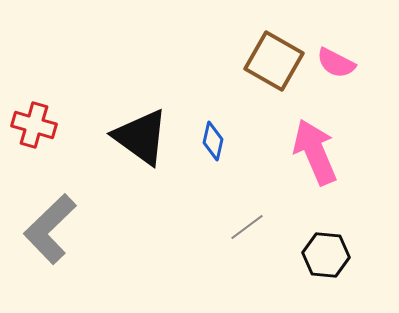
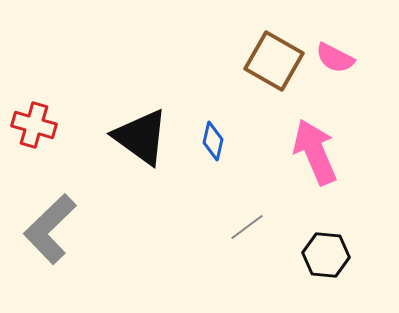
pink semicircle: moved 1 px left, 5 px up
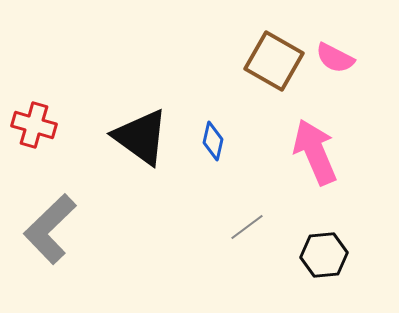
black hexagon: moved 2 px left; rotated 12 degrees counterclockwise
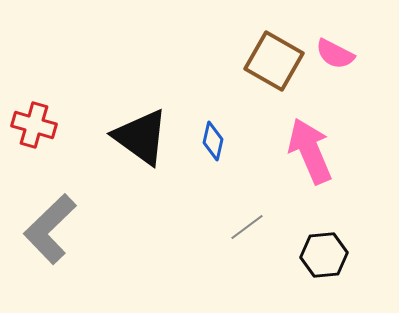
pink semicircle: moved 4 px up
pink arrow: moved 5 px left, 1 px up
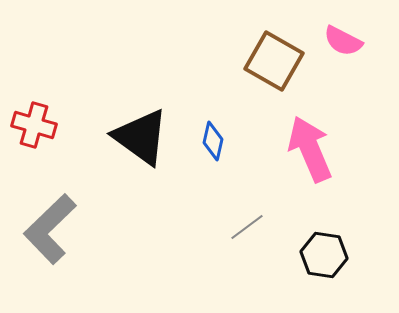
pink semicircle: moved 8 px right, 13 px up
pink arrow: moved 2 px up
black hexagon: rotated 15 degrees clockwise
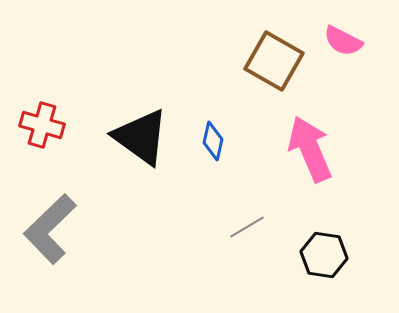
red cross: moved 8 px right
gray line: rotated 6 degrees clockwise
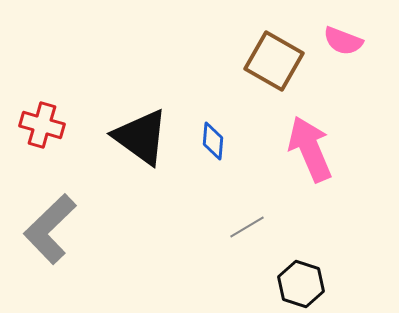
pink semicircle: rotated 6 degrees counterclockwise
blue diamond: rotated 9 degrees counterclockwise
black hexagon: moved 23 px left, 29 px down; rotated 9 degrees clockwise
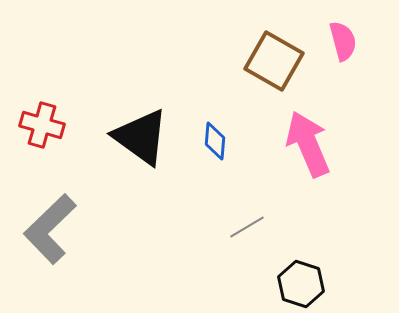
pink semicircle: rotated 126 degrees counterclockwise
blue diamond: moved 2 px right
pink arrow: moved 2 px left, 5 px up
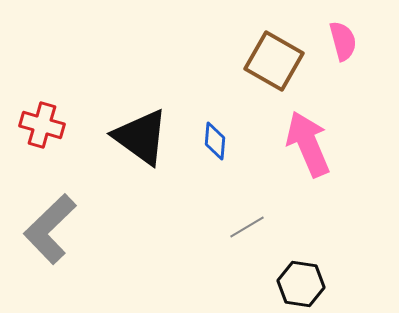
black hexagon: rotated 9 degrees counterclockwise
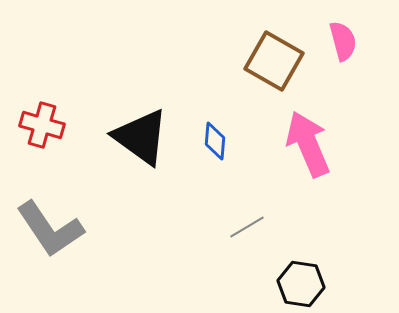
gray L-shape: rotated 80 degrees counterclockwise
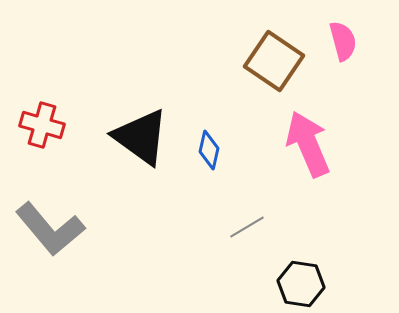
brown square: rotated 4 degrees clockwise
blue diamond: moved 6 px left, 9 px down; rotated 9 degrees clockwise
gray L-shape: rotated 6 degrees counterclockwise
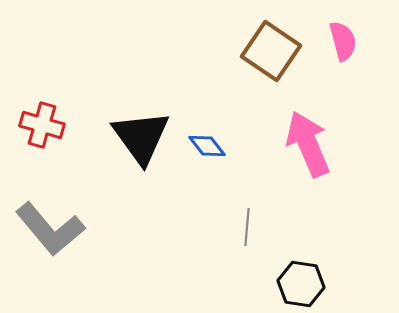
brown square: moved 3 px left, 10 px up
black triangle: rotated 18 degrees clockwise
blue diamond: moved 2 px left, 4 px up; rotated 51 degrees counterclockwise
gray line: rotated 54 degrees counterclockwise
